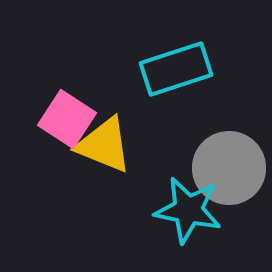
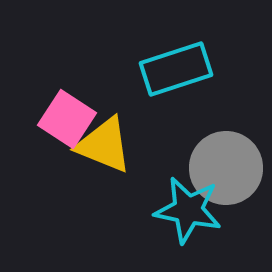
gray circle: moved 3 px left
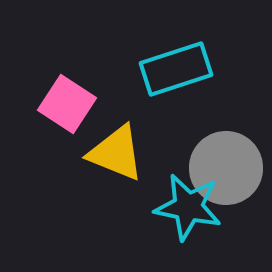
pink square: moved 15 px up
yellow triangle: moved 12 px right, 8 px down
cyan star: moved 3 px up
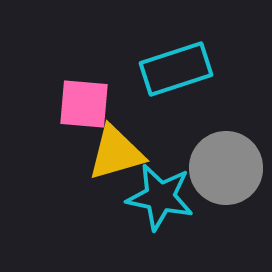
pink square: moved 17 px right; rotated 28 degrees counterclockwise
yellow triangle: rotated 38 degrees counterclockwise
cyan star: moved 28 px left, 10 px up
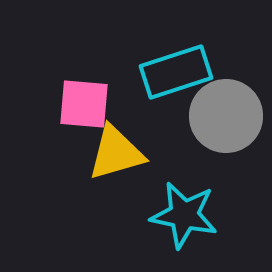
cyan rectangle: moved 3 px down
gray circle: moved 52 px up
cyan star: moved 24 px right, 18 px down
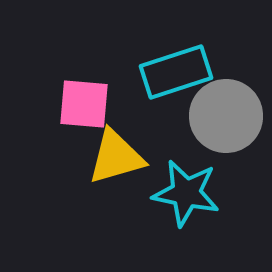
yellow triangle: moved 4 px down
cyan star: moved 2 px right, 22 px up
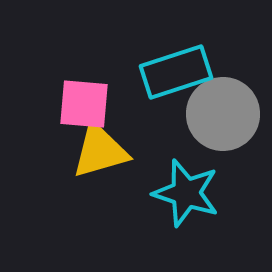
gray circle: moved 3 px left, 2 px up
yellow triangle: moved 16 px left, 6 px up
cyan star: rotated 6 degrees clockwise
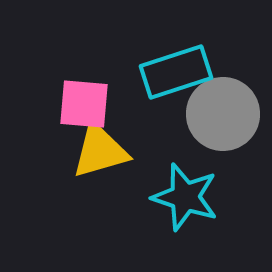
cyan star: moved 1 px left, 4 px down
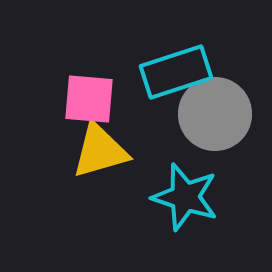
pink square: moved 5 px right, 5 px up
gray circle: moved 8 px left
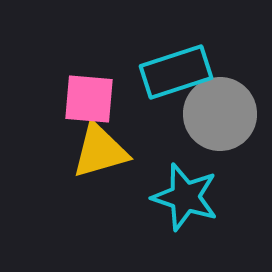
gray circle: moved 5 px right
